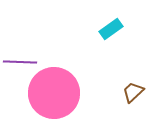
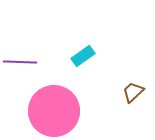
cyan rectangle: moved 28 px left, 27 px down
pink circle: moved 18 px down
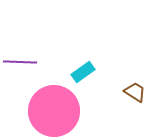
cyan rectangle: moved 16 px down
brown trapezoid: moved 2 px right; rotated 75 degrees clockwise
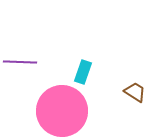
cyan rectangle: rotated 35 degrees counterclockwise
pink circle: moved 8 px right
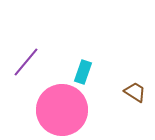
purple line: moved 6 px right; rotated 52 degrees counterclockwise
pink circle: moved 1 px up
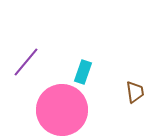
brown trapezoid: rotated 50 degrees clockwise
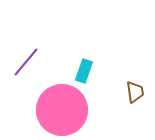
cyan rectangle: moved 1 px right, 1 px up
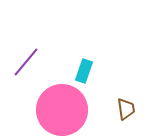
brown trapezoid: moved 9 px left, 17 px down
